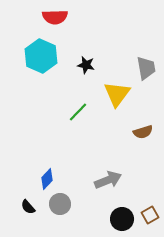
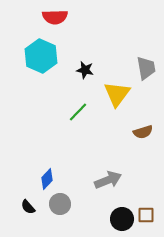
black star: moved 1 px left, 5 px down
brown square: moved 4 px left; rotated 30 degrees clockwise
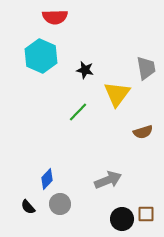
brown square: moved 1 px up
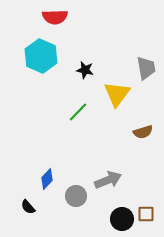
gray circle: moved 16 px right, 8 px up
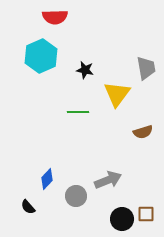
cyan hexagon: rotated 12 degrees clockwise
green line: rotated 45 degrees clockwise
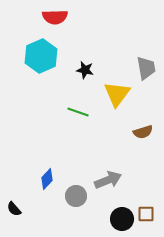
green line: rotated 20 degrees clockwise
black semicircle: moved 14 px left, 2 px down
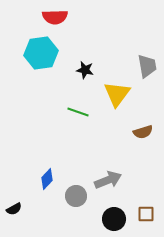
cyan hexagon: moved 3 px up; rotated 16 degrees clockwise
gray trapezoid: moved 1 px right, 2 px up
black semicircle: rotated 77 degrees counterclockwise
black circle: moved 8 px left
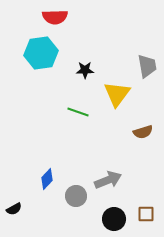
black star: rotated 12 degrees counterclockwise
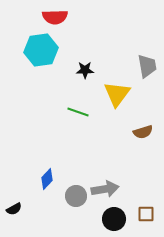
cyan hexagon: moved 3 px up
gray arrow: moved 3 px left, 9 px down; rotated 12 degrees clockwise
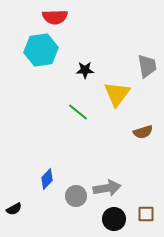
green line: rotated 20 degrees clockwise
gray arrow: moved 2 px right, 1 px up
